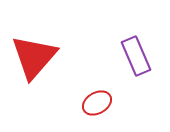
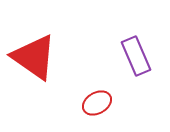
red triangle: rotated 36 degrees counterclockwise
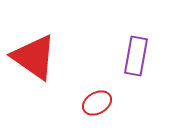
purple rectangle: rotated 33 degrees clockwise
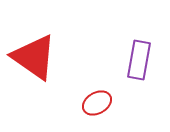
purple rectangle: moved 3 px right, 4 px down
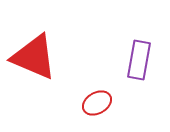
red triangle: rotated 12 degrees counterclockwise
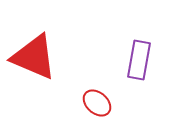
red ellipse: rotated 72 degrees clockwise
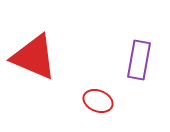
red ellipse: moved 1 px right, 2 px up; rotated 20 degrees counterclockwise
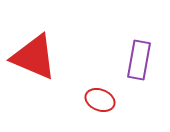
red ellipse: moved 2 px right, 1 px up
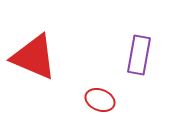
purple rectangle: moved 5 px up
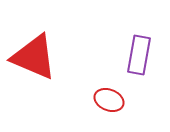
red ellipse: moved 9 px right
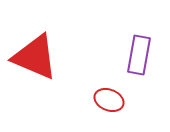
red triangle: moved 1 px right
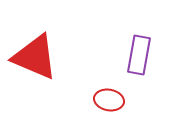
red ellipse: rotated 12 degrees counterclockwise
